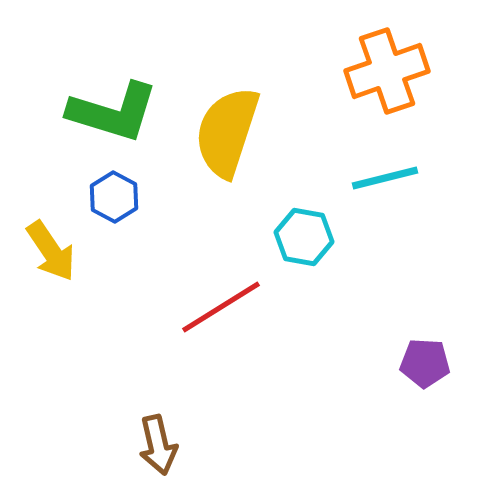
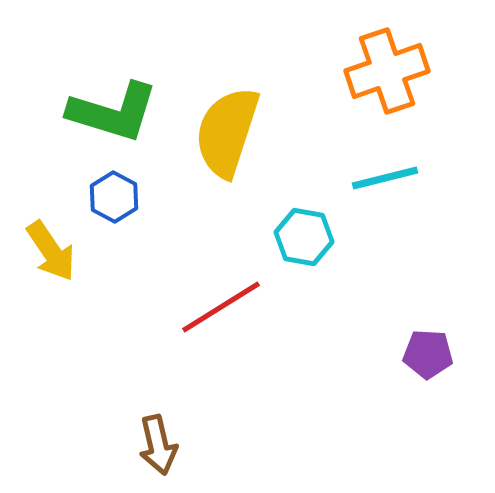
purple pentagon: moved 3 px right, 9 px up
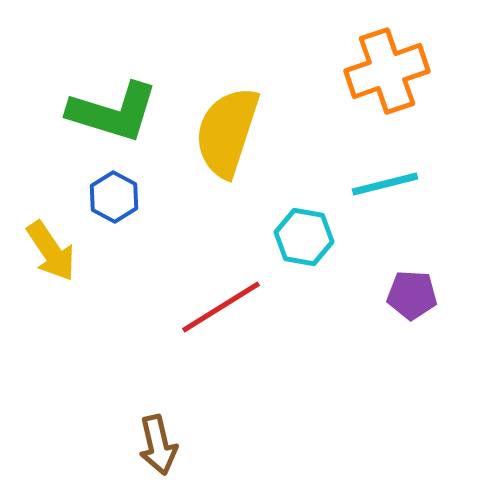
cyan line: moved 6 px down
purple pentagon: moved 16 px left, 59 px up
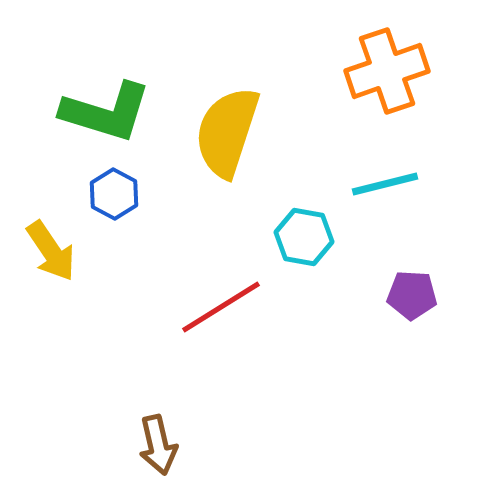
green L-shape: moved 7 px left
blue hexagon: moved 3 px up
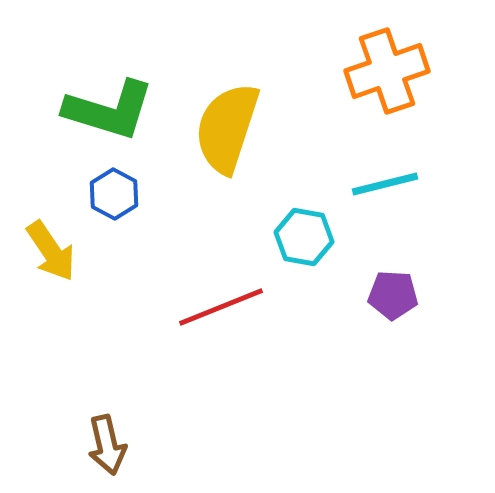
green L-shape: moved 3 px right, 2 px up
yellow semicircle: moved 4 px up
purple pentagon: moved 19 px left
red line: rotated 10 degrees clockwise
brown arrow: moved 51 px left
